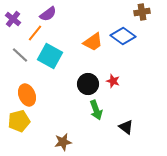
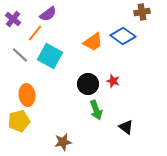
orange ellipse: rotated 15 degrees clockwise
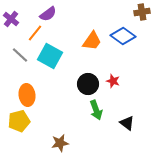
purple cross: moved 2 px left
orange trapezoid: moved 1 px left, 1 px up; rotated 20 degrees counterclockwise
black triangle: moved 1 px right, 4 px up
brown star: moved 3 px left, 1 px down
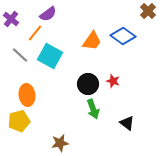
brown cross: moved 6 px right, 1 px up; rotated 35 degrees counterclockwise
green arrow: moved 3 px left, 1 px up
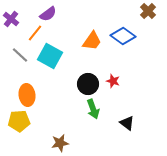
yellow pentagon: rotated 10 degrees clockwise
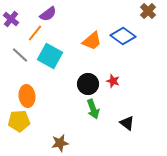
orange trapezoid: rotated 15 degrees clockwise
orange ellipse: moved 1 px down
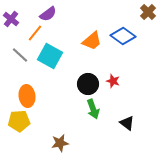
brown cross: moved 1 px down
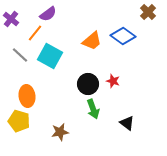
yellow pentagon: rotated 20 degrees clockwise
brown star: moved 11 px up
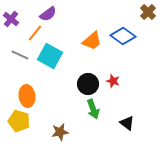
gray line: rotated 18 degrees counterclockwise
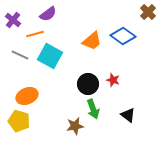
purple cross: moved 2 px right, 1 px down
orange line: moved 1 px down; rotated 36 degrees clockwise
red star: moved 1 px up
orange ellipse: rotated 75 degrees clockwise
black triangle: moved 1 px right, 8 px up
brown star: moved 15 px right, 6 px up
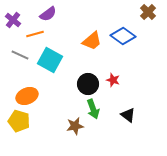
cyan square: moved 4 px down
